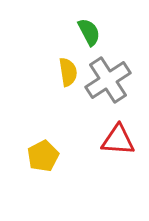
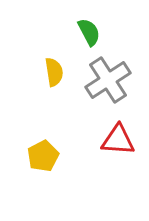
yellow semicircle: moved 14 px left
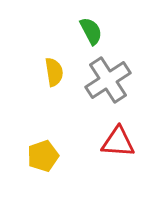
green semicircle: moved 2 px right, 1 px up
red triangle: moved 2 px down
yellow pentagon: rotated 8 degrees clockwise
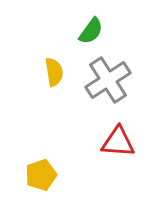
green semicircle: rotated 64 degrees clockwise
yellow pentagon: moved 2 px left, 19 px down
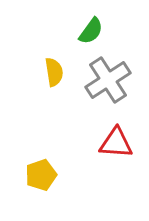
red triangle: moved 2 px left, 1 px down
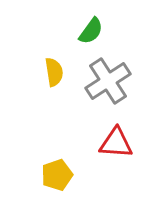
gray cross: moved 1 px down
yellow pentagon: moved 16 px right
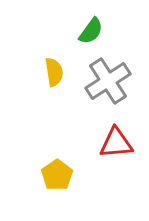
red triangle: rotated 9 degrees counterclockwise
yellow pentagon: rotated 16 degrees counterclockwise
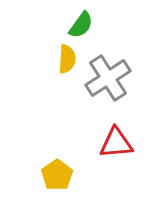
green semicircle: moved 10 px left, 6 px up
yellow semicircle: moved 13 px right, 13 px up; rotated 12 degrees clockwise
gray cross: moved 3 px up
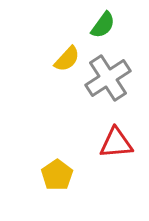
green semicircle: moved 22 px right
yellow semicircle: rotated 40 degrees clockwise
